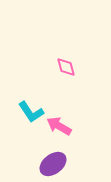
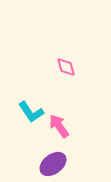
pink arrow: rotated 25 degrees clockwise
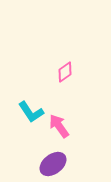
pink diamond: moved 1 px left, 5 px down; rotated 70 degrees clockwise
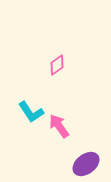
pink diamond: moved 8 px left, 7 px up
purple ellipse: moved 33 px right
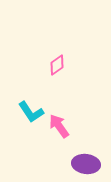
purple ellipse: rotated 44 degrees clockwise
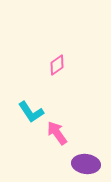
pink arrow: moved 2 px left, 7 px down
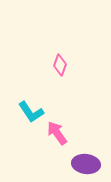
pink diamond: moved 3 px right; rotated 35 degrees counterclockwise
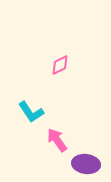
pink diamond: rotated 45 degrees clockwise
pink arrow: moved 7 px down
